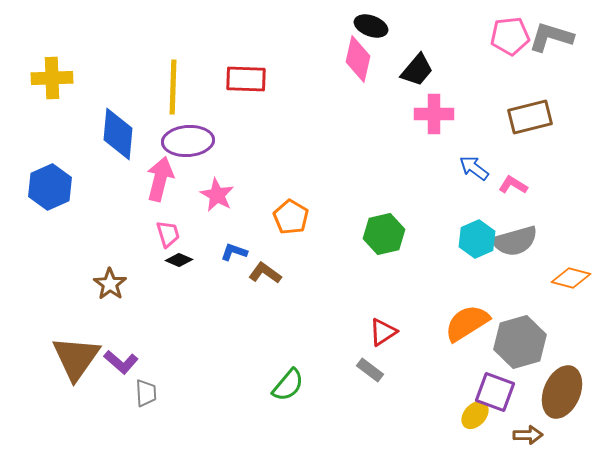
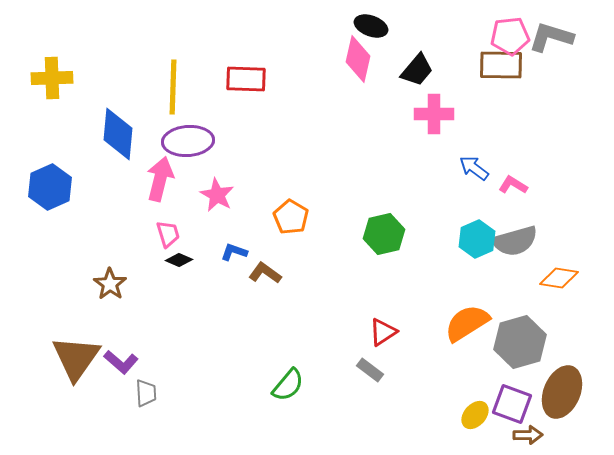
brown rectangle: moved 29 px left, 52 px up; rotated 15 degrees clockwise
orange diamond: moved 12 px left; rotated 6 degrees counterclockwise
purple square: moved 17 px right, 12 px down
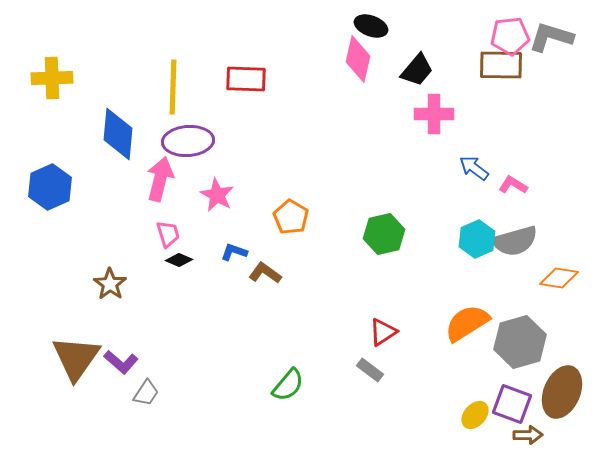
gray trapezoid: rotated 36 degrees clockwise
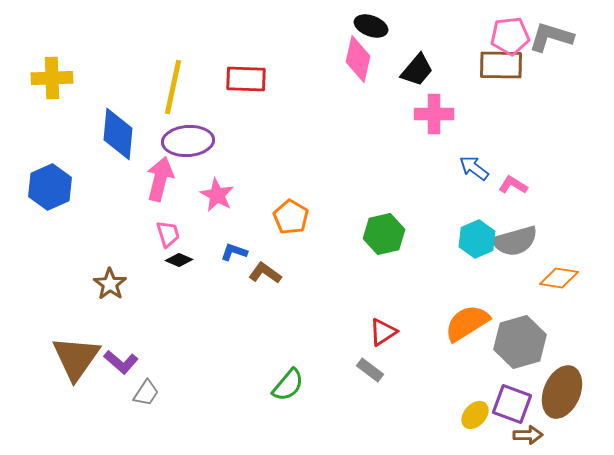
yellow line: rotated 10 degrees clockwise
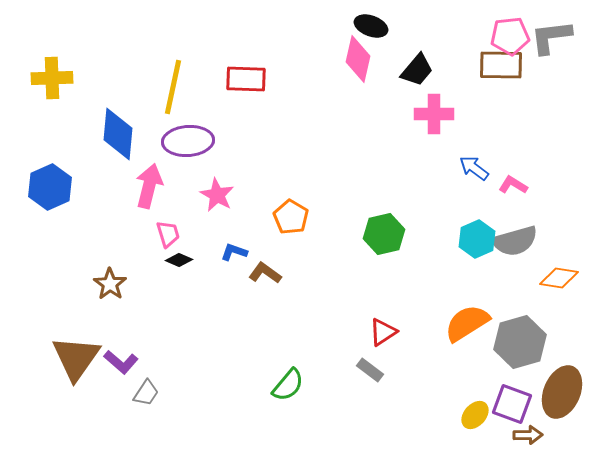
gray L-shape: rotated 24 degrees counterclockwise
pink arrow: moved 11 px left, 7 px down
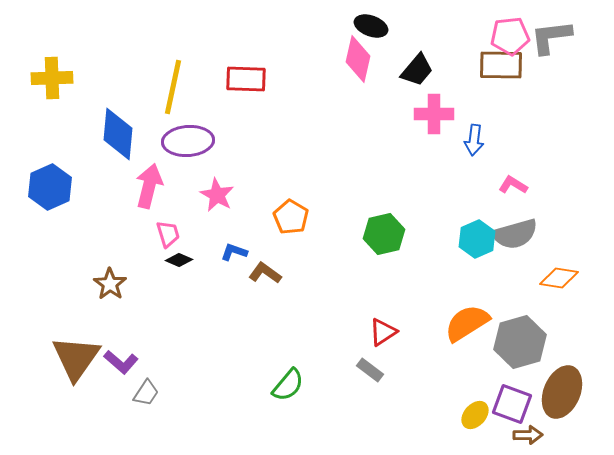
blue arrow: moved 28 px up; rotated 120 degrees counterclockwise
gray semicircle: moved 7 px up
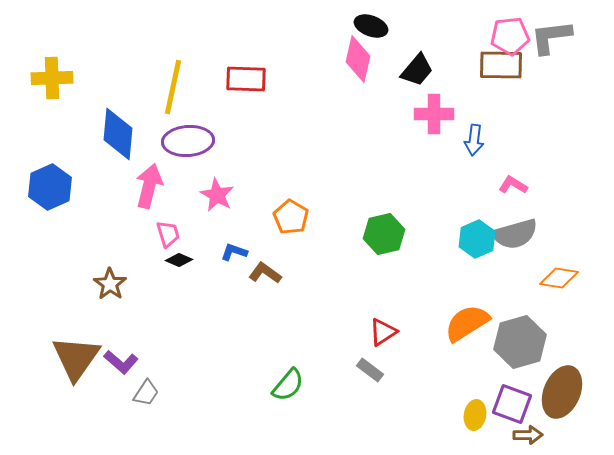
yellow ellipse: rotated 32 degrees counterclockwise
